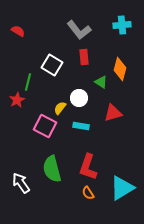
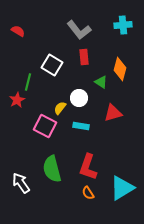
cyan cross: moved 1 px right
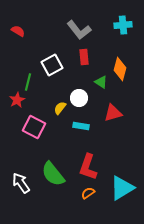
white square: rotated 30 degrees clockwise
pink square: moved 11 px left, 1 px down
green semicircle: moved 1 px right, 5 px down; rotated 24 degrees counterclockwise
orange semicircle: rotated 88 degrees clockwise
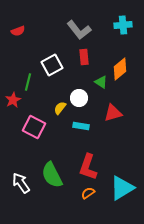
red semicircle: rotated 128 degrees clockwise
orange diamond: rotated 35 degrees clockwise
red star: moved 4 px left
green semicircle: moved 1 px left, 1 px down; rotated 12 degrees clockwise
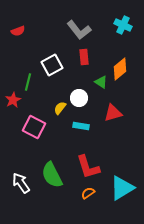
cyan cross: rotated 30 degrees clockwise
red L-shape: rotated 36 degrees counterclockwise
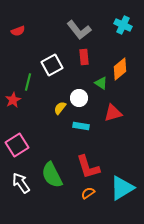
green triangle: moved 1 px down
pink square: moved 17 px left, 18 px down; rotated 30 degrees clockwise
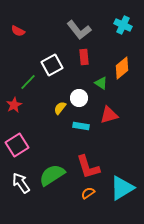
red semicircle: rotated 48 degrees clockwise
orange diamond: moved 2 px right, 1 px up
green line: rotated 30 degrees clockwise
red star: moved 1 px right, 5 px down
red triangle: moved 4 px left, 2 px down
green semicircle: rotated 84 degrees clockwise
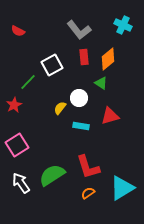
orange diamond: moved 14 px left, 9 px up
red triangle: moved 1 px right, 1 px down
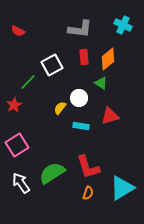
gray L-shape: moved 1 px right, 1 px up; rotated 45 degrees counterclockwise
green semicircle: moved 2 px up
orange semicircle: rotated 144 degrees clockwise
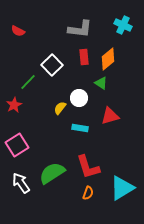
white square: rotated 15 degrees counterclockwise
cyan rectangle: moved 1 px left, 2 px down
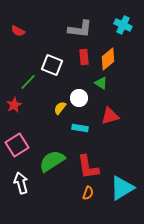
white square: rotated 25 degrees counterclockwise
red L-shape: rotated 8 degrees clockwise
green semicircle: moved 12 px up
white arrow: rotated 20 degrees clockwise
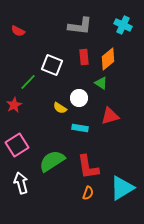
gray L-shape: moved 3 px up
yellow semicircle: rotated 96 degrees counterclockwise
